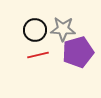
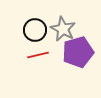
gray star: rotated 25 degrees clockwise
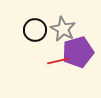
red line: moved 20 px right, 6 px down
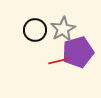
gray star: rotated 15 degrees clockwise
red line: moved 1 px right
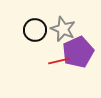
gray star: rotated 20 degrees counterclockwise
purple pentagon: rotated 8 degrees counterclockwise
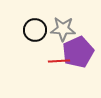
gray star: rotated 20 degrees counterclockwise
red line: rotated 10 degrees clockwise
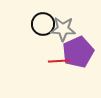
black circle: moved 8 px right, 6 px up
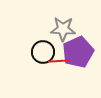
black circle: moved 28 px down
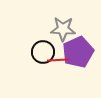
red line: moved 1 px left, 1 px up
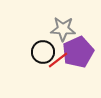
red line: rotated 35 degrees counterclockwise
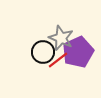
gray star: moved 2 px left, 9 px down; rotated 20 degrees clockwise
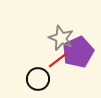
black circle: moved 5 px left, 27 px down
